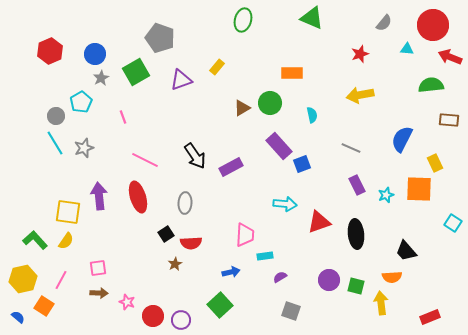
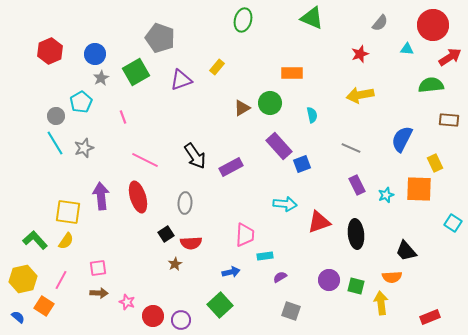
gray semicircle at (384, 23): moved 4 px left
red arrow at (450, 57): rotated 125 degrees clockwise
purple arrow at (99, 196): moved 2 px right
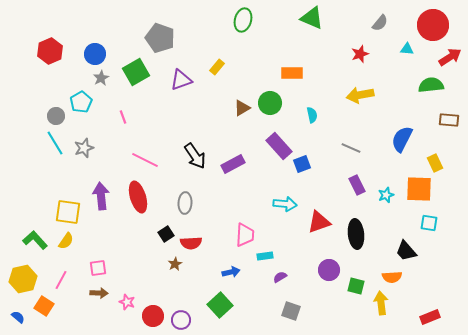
purple rectangle at (231, 167): moved 2 px right, 3 px up
cyan square at (453, 223): moved 24 px left; rotated 24 degrees counterclockwise
purple circle at (329, 280): moved 10 px up
